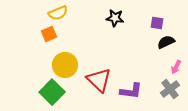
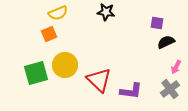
black star: moved 9 px left, 6 px up
green square: moved 16 px left, 19 px up; rotated 30 degrees clockwise
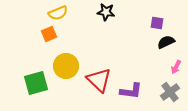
yellow circle: moved 1 px right, 1 px down
green square: moved 10 px down
gray cross: moved 3 px down
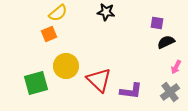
yellow semicircle: rotated 18 degrees counterclockwise
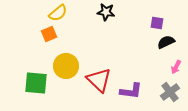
green square: rotated 20 degrees clockwise
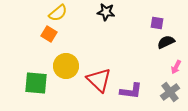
orange square: rotated 35 degrees counterclockwise
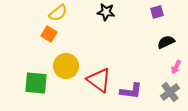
purple square: moved 11 px up; rotated 24 degrees counterclockwise
red triangle: rotated 8 degrees counterclockwise
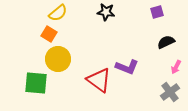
yellow circle: moved 8 px left, 7 px up
purple L-shape: moved 4 px left, 24 px up; rotated 15 degrees clockwise
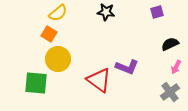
black semicircle: moved 4 px right, 2 px down
